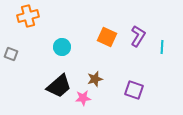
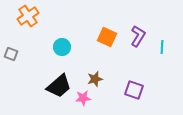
orange cross: rotated 20 degrees counterclockwise
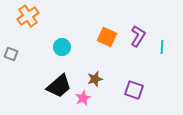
pink star: rotated 21 degrees counterclockwise
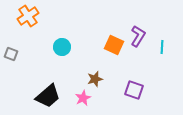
orange square: moved 7 px right, 8 px down
black trapezoid: moved 11 px left, 10 px down
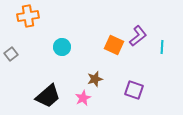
orange cross: rotated 25 degrees clockwise
purple L-shape: rotated 20 degrees clockwise
gray square: rotated 32 degrees clockwise
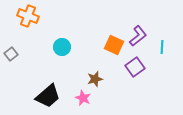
orange cross: rotated 30 degrees clockwise
purple square: moved 1 px right, 23 px up; rotated 36 degrees clockwise
pink star: rotated 21 degrees counterclockwise
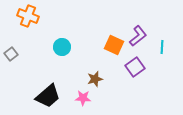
pink star: rotated 21 degrees counterclockwise
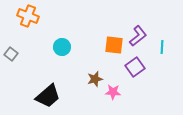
orange square: rotated 18 degrees counterclockwise
gray square: rotated 16 degrees counterclockwise
pink star: moved 30 px right, 6 px up
